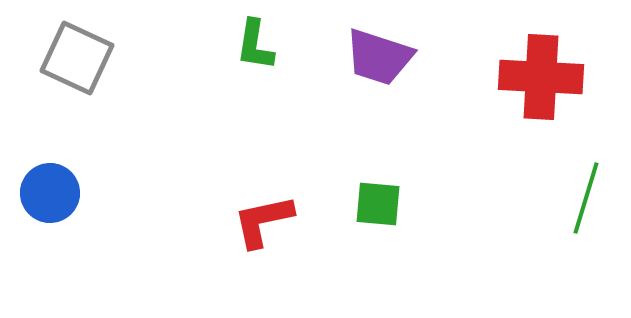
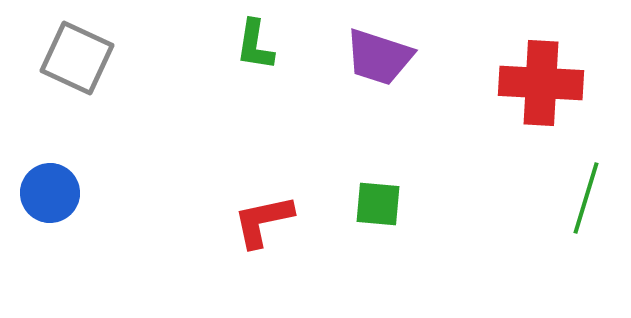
red cross: moved 6 px down
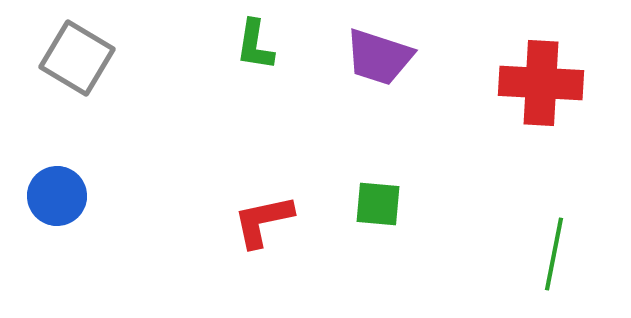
gray square: rotated 6 degrees clockwise
blue circle: moved 7 px right, 3 px down
green line: moved 32 px left, 56 px down; rotated 6 degrees counterclockwise
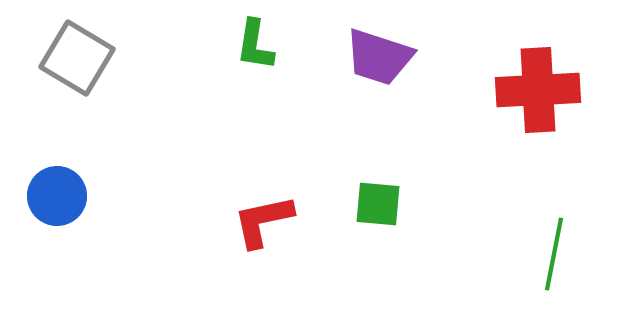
red cross: moved 3 px left, 7 px down; rotated 6 degrees counterclockwise
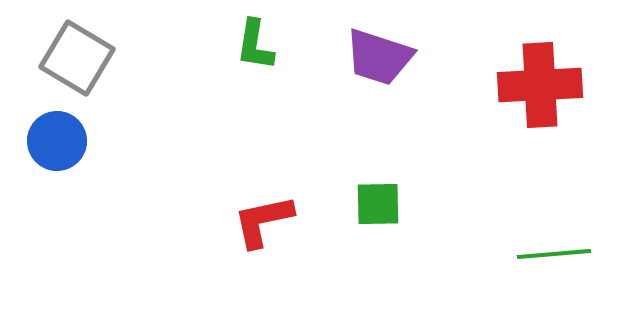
red cross: moved 2 px right, 5 px up
blue circle: moved 55 px up
green square: rotated 6 degrees counterclockwise
green line: rotated 74 degrees clockwise
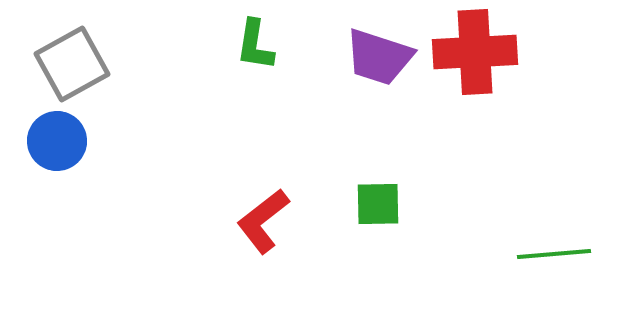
gray square: moved 5 px left, 6 px down; rotated 30 degrees clockwise
red cross: moved 65 px left, 33 px up
red L-shape: rotated 26 degrees counterclockwise
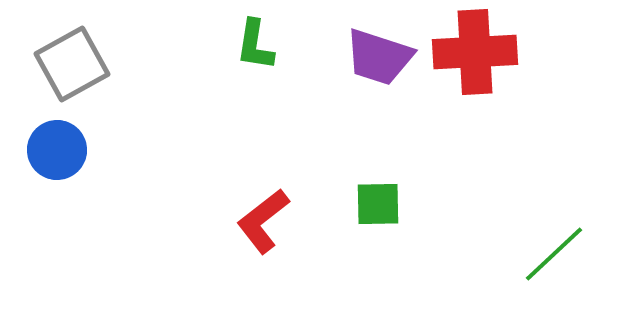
blue circle: moved 9 px down
green line: rotated 38 degrees counterclockwise
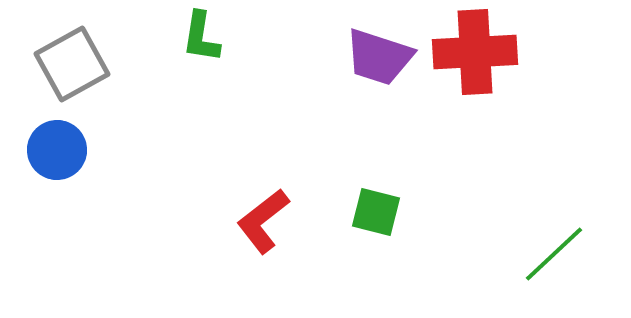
green L-shape: moved 54 px left, 8 px up
green square: moved 2 px left, 8 px down; rotated 15 degrees clockwise
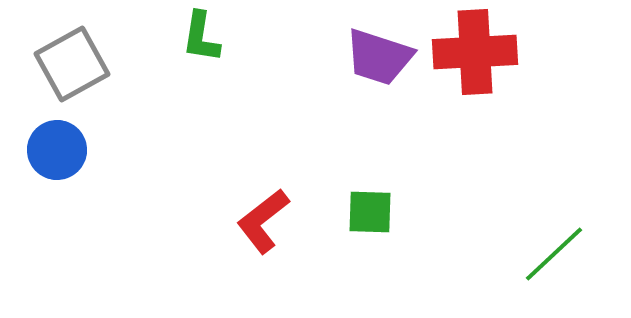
green square: moved 6 px left; rotated 12 degrees counterclockwise
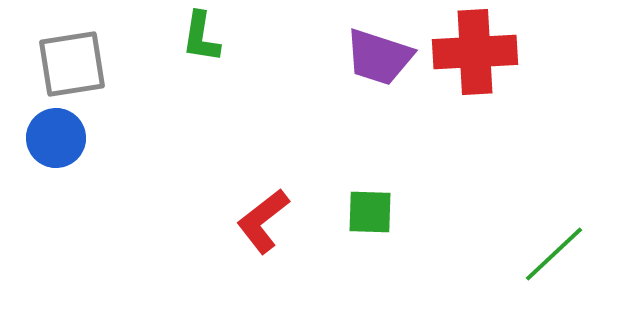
gray square: rotated 20 degrees clockwise
blue circle: moved 1 px left, 12 px up
